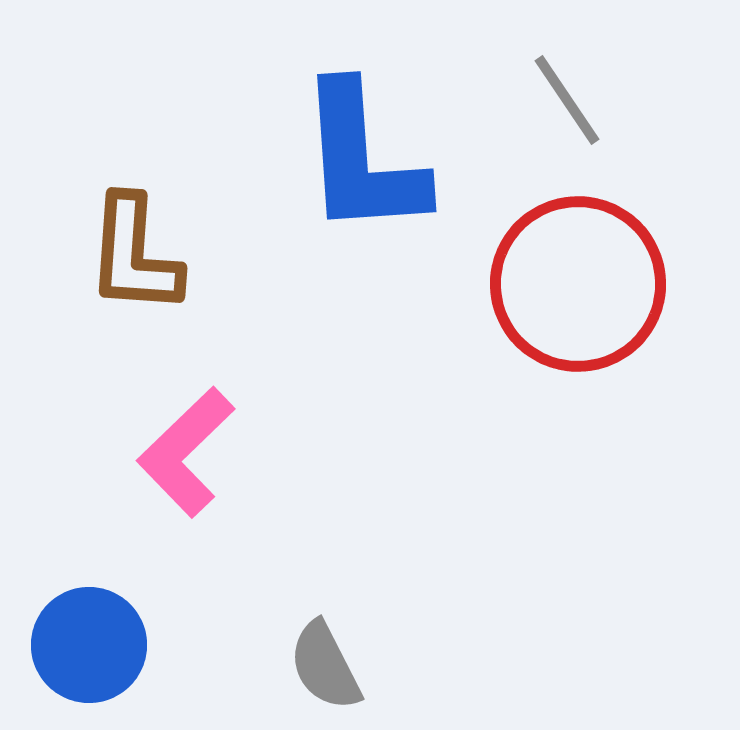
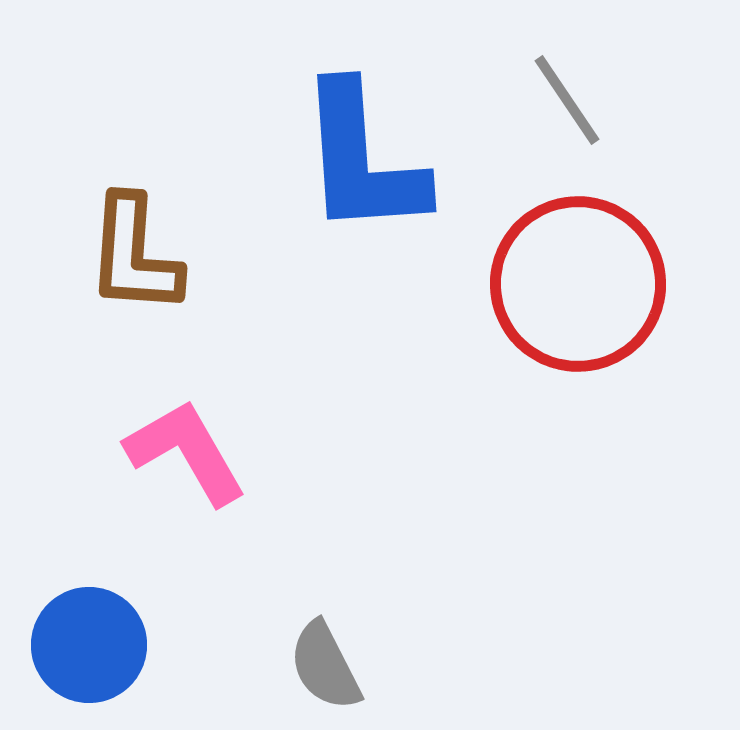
pink L-shape: rotated 104 degrees clockwise
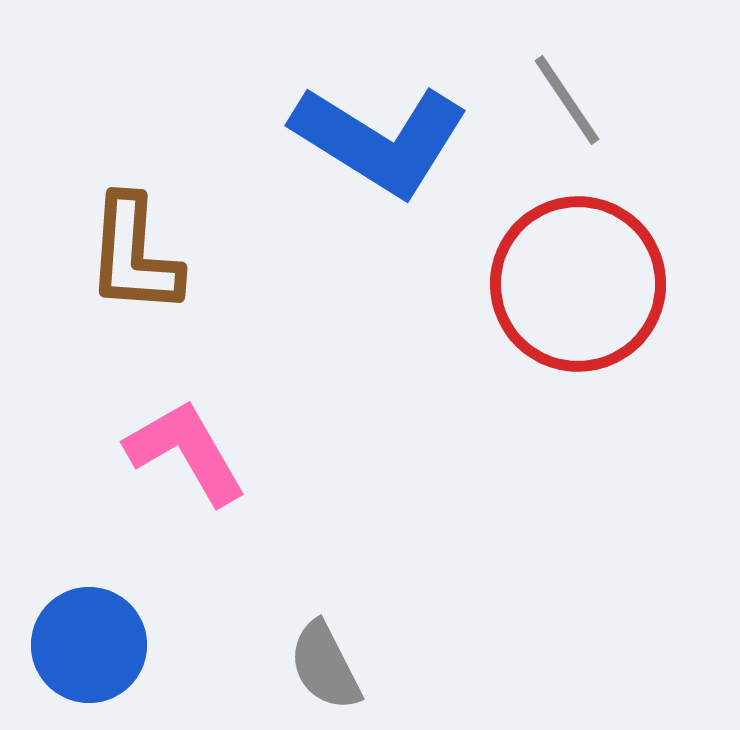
blue L-shape: moved 18 px right, 20 px up; rotated 54 degrees counterclockwise
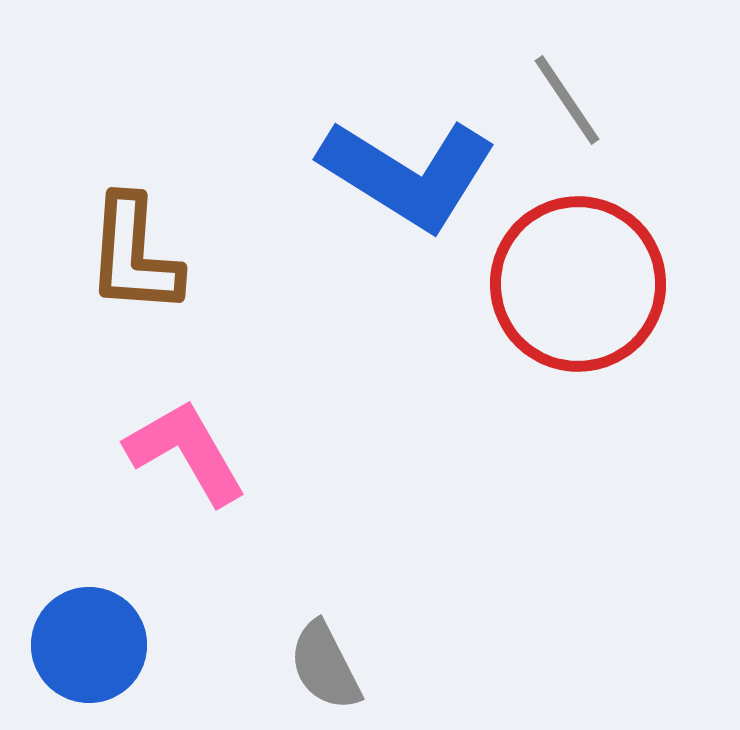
blue L-shape: moved 28 px right, 34 px down
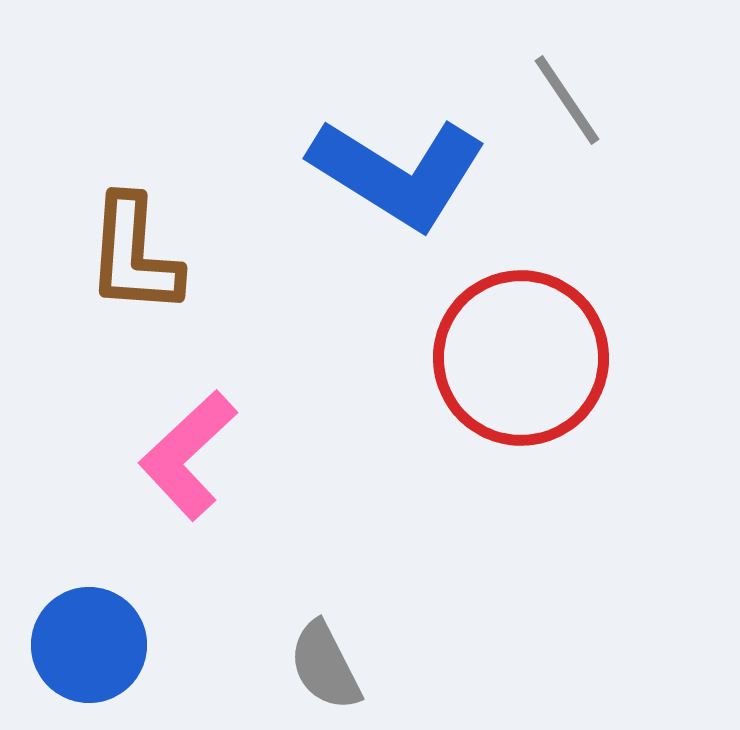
blue L-shape: moved 10 px left, 1 px up
red circle: moved 57 px left, 74 px down
pink L-shape: moved 2 px right, 3 px down; rotated 103 degrees counterclockwise
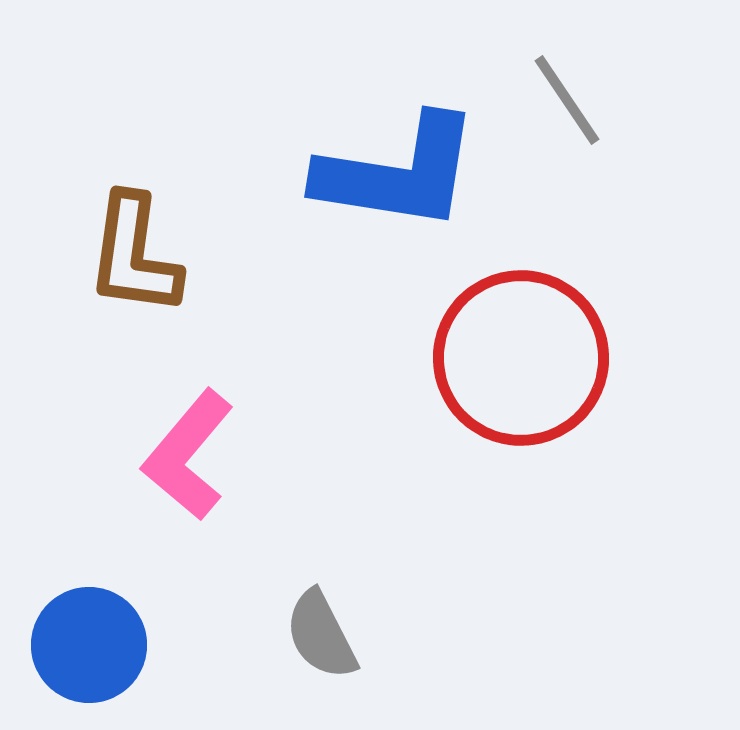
blue L-shape: rotated 23 degrees counterclockwise
brown L-shape: rotated 4 degrees clockwise
pink L-shape: rotated 7 degrees counterclockwise
gray semicircle: moved 4 px left, 31 px up
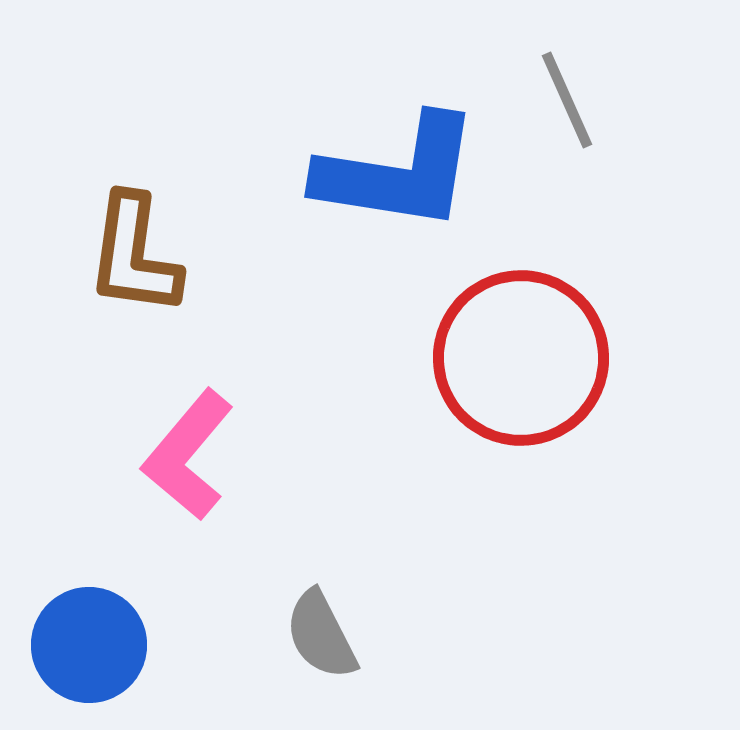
gray line: rotated 10 degrees clockwise
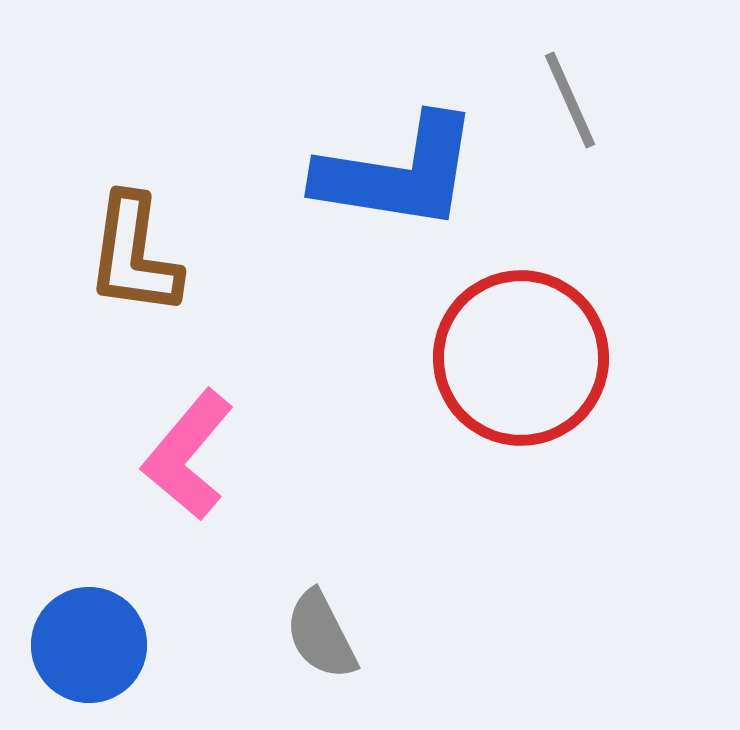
gray line: moved 3 px right
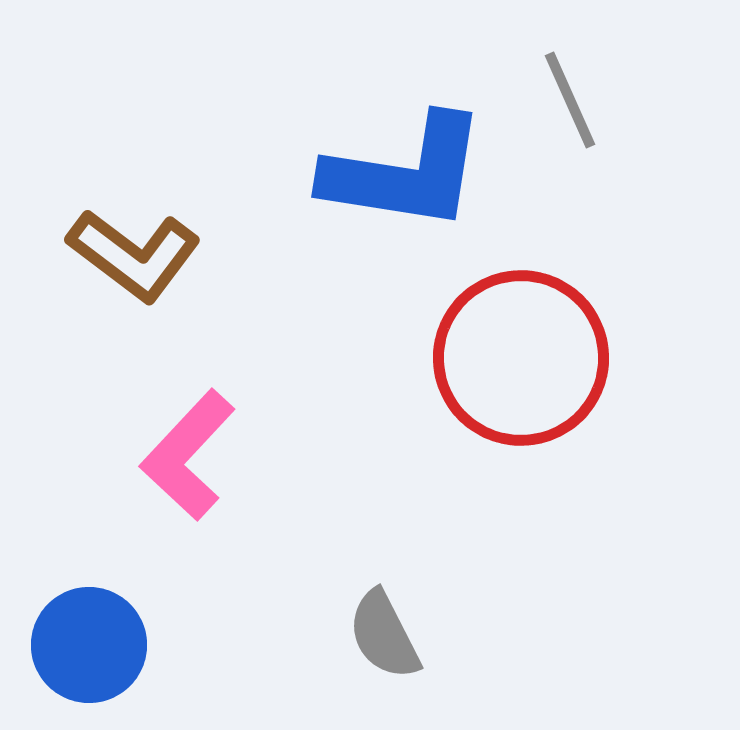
blue L-shape: moved 7 px right
brown L-shape: rotated 61 degrees counterclockwise
pink L-shape: rotated 3 degrees clockwise
gray semicircle: moved 63 px right
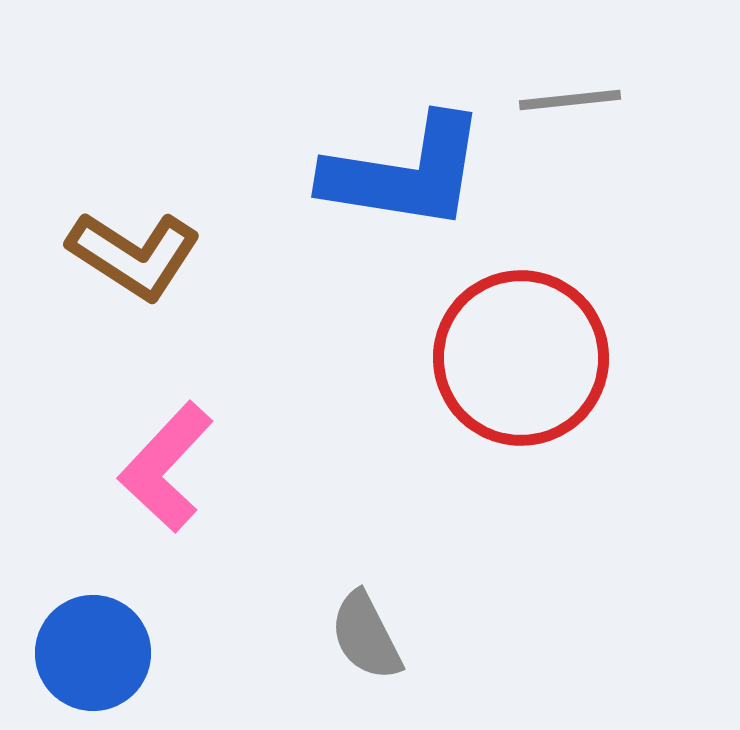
gray line: rotated 72 degrees counterclockwise
brown L-shape: rotated 4 degrees counterclockwise
pink L-shape: moved 22 px left, 12 px down
gray semicircle: moved 18 px left, 1 px down
blue circle: moved 4 px right, 8 px down
